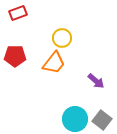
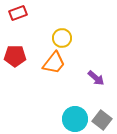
purple arrow: moved 3 px up
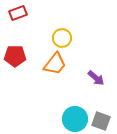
orange trapezoid: moved 1 px right, 1 px down
gray square: moved 1 px left, 1 px down; rotated 18 degrees counterclockwise
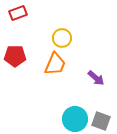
orange trapezoid: rotated 15 degrees counterclockwise
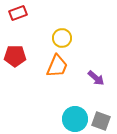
orange trapezoid: moved 2 px right, 2 px down
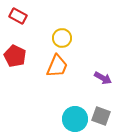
red rectangle: moved 3 px down; rotated 48 degrees clockwise
red pentagon: rotated 25 degrees clockwise
purple arrow: moved 7 px right; rotated 12 degrees counterclockwise
gray square: moved 5 px up
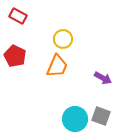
yellow circle: moved 1 px right, 1 px down
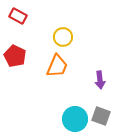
yellow circle: moved 2 px up
purple arrow: moved 3 px left, 2 px down; rotated 54 degrees clockwise
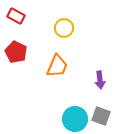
red rectangle: moved 2 px left
yellow circle: moved 1 px right, 9 px up
red pentagon: moved 1 px right, 4 px up
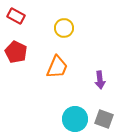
orange trapezoid: moved 1 px down
gray square: moved 3 px right, 3 px down
